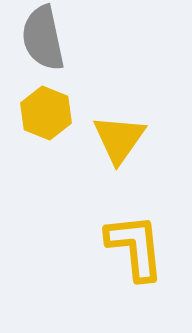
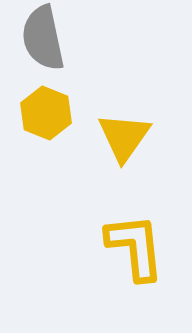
yellow triangle: moved 5 px right, 2 px up
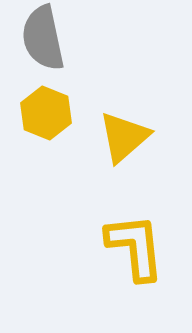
yellow triangle: rotated 14 degrees clockwise
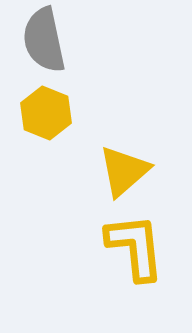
gray semicircle: moved 1 px right, 2 px down
yellow triangle: moved 34 px down
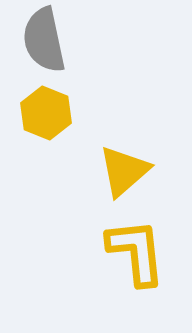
yellow L-shape: moved 1 px right, 5 px down
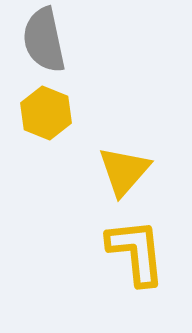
yellow triangle: rotated 8 degrees counterclockwise
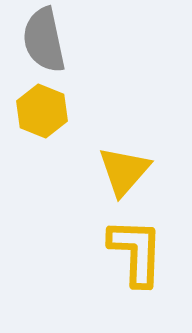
yellow hexagon: moved 4 px left, 2 px up
yellow L-shape: rotated 8 degrees clockwise
